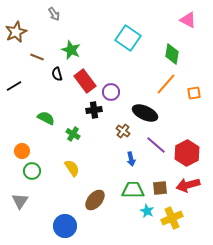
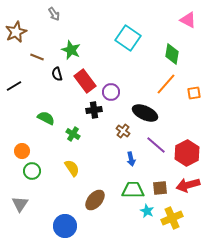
gray triangle: moved 3 px down
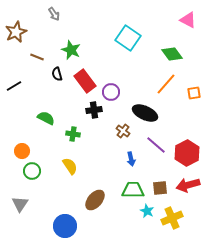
green diamond: rotated 45 degrees counterclockwise
green cross: rotated 24 degrees counterclockwise
yellow semicircle: moved 2 px left, 2 px up
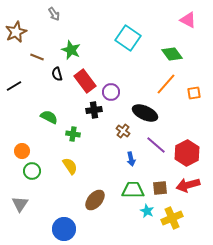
green semicircle: moved 3 px right, 1 px up
blue circle: moved 1 px left, 3 px down
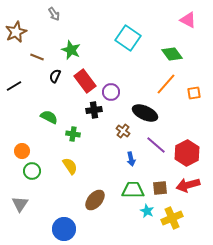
black semicircle: moved 2 px left, 2 px down; rotated 40 degrees clockwise
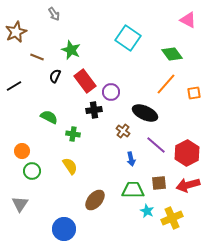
brown square: moved 1 px left, 5 px up
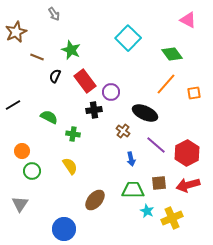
cyan square: rotated 10 degrees clockwise
black line: moved 1 px left, 19 px down
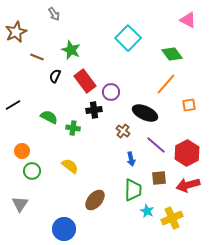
orange square: moved 5 px left, 12 px down
green cross: moved 6 px up
yellow semicircle: rotated 18 degrees counterclockwise
brown square: moved 5 px up
green trapezoid: rotated 90 degrees clockwise
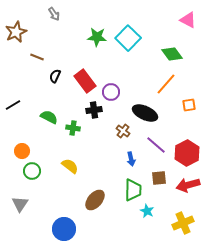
green star: moved 26 px right, 13 px up; rotated 18 degrees counterclockwise
yellow cross: moved 11 px right, 5 px down
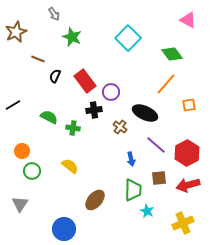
green star: moved 25 px left; rotated 18 degrees clockwise
brown line: moved 1 px right, 2 px down
brown cross: moved 3 px left, 4 px up
